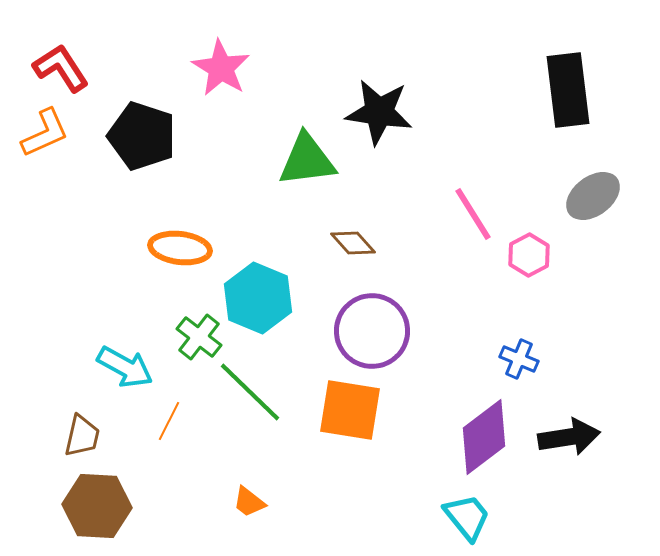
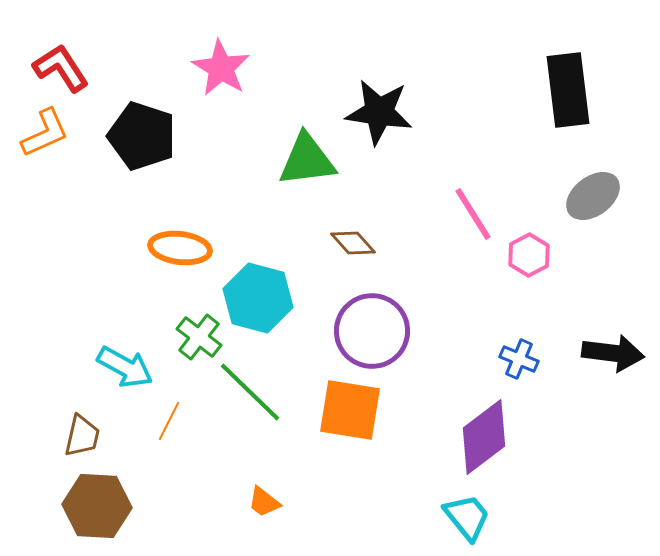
cyan hexagon: rotated 8 degrees counterclockwise
black arrow: moved 44 px right, 84 px up; rotated 16 degrees clockwise
orange trapezoid: moved 15 px right
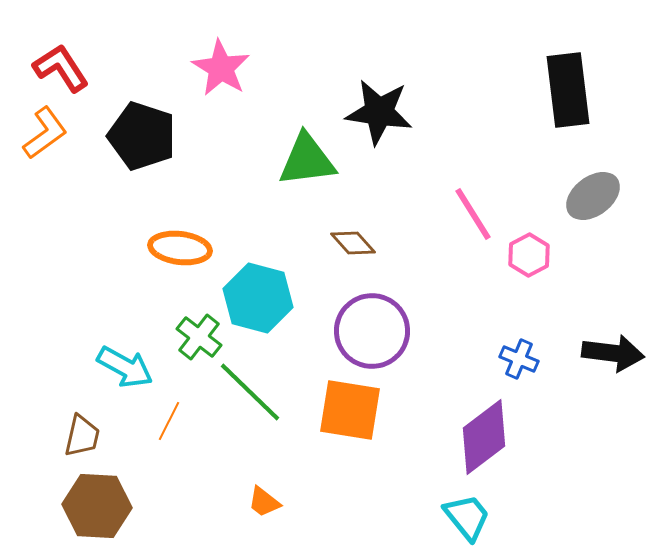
orange L-shape: rotated 12 degrees counterclockwise
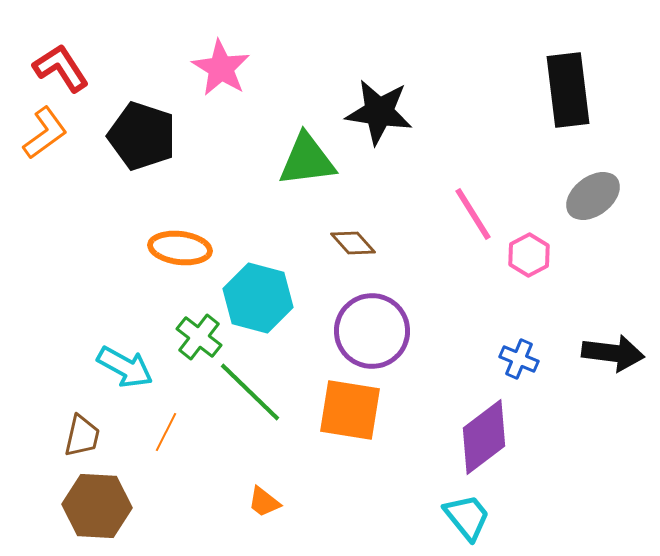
orange line: moved 3 px left, 11 px down
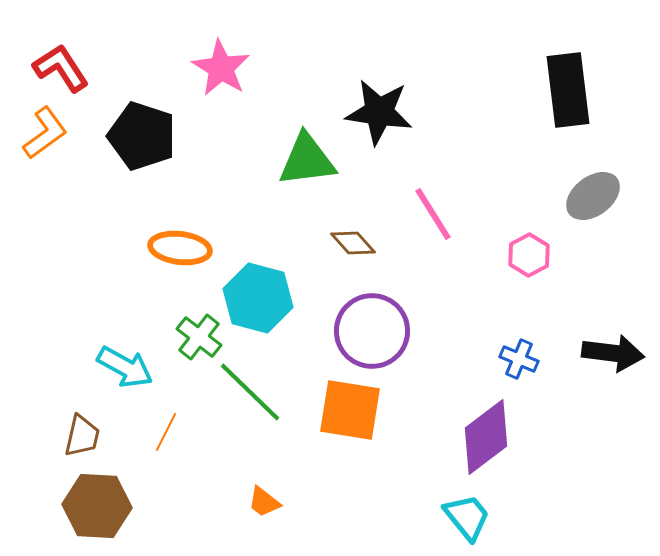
pink line: moved 40 px left
purple diamond: moved 2 px right
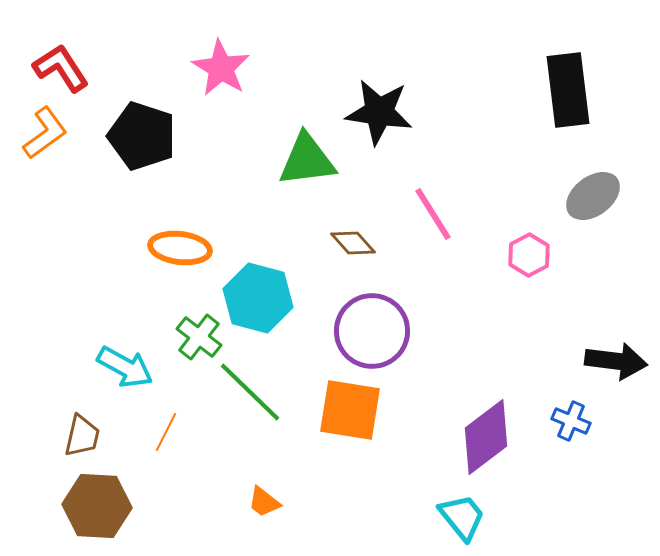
black arrow: moved 3 px right, 8 px down
blue cross: moved 52 px right, 62 px down
cyan trapezoid: moved 5 px left
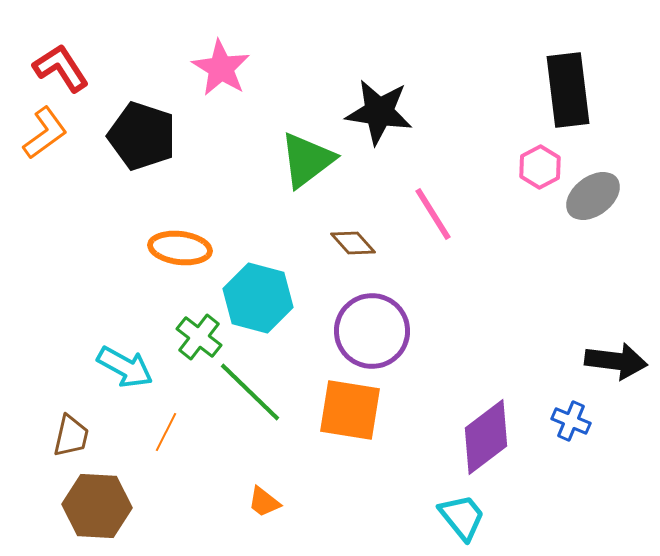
green triangle: rotated 30 degrees counterclockwise
pink hexagon: moved 11 px right, 88 px up
brown trapezoid: moved 11 px left
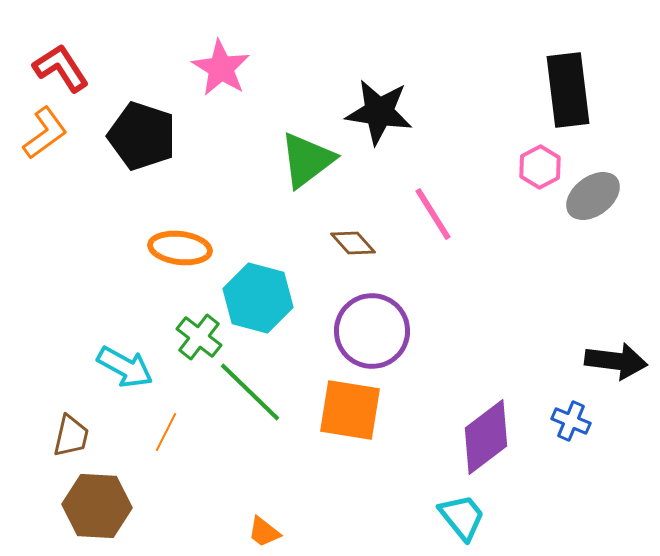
orange trapezoid: moved 30 px down
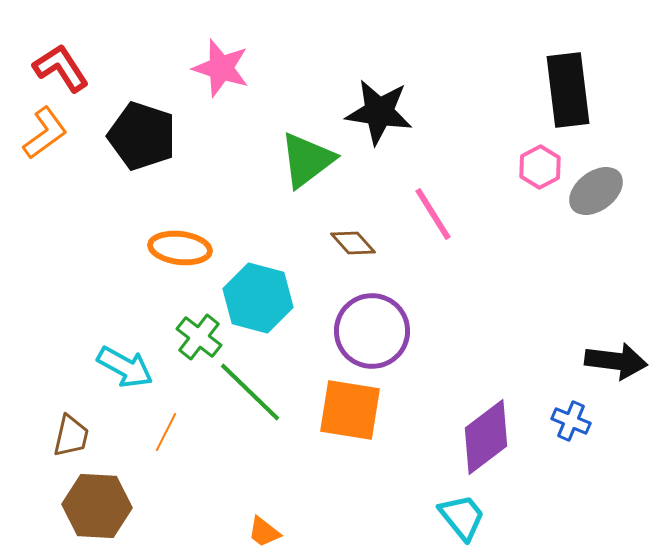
pink star: rotated 14 degrees counterclockwise
gray ellipse: moved 3 px right, 5 px up
